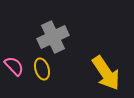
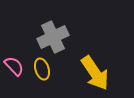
yellow arrow: moved 11 px left
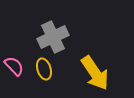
yellow ellipse: moved 2 px right
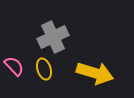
yellow arrow: rotated 39 degrees counterclockwise
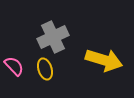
yellow ellipse: moved 1 px right
yellow arrow: moved 9 px right, 13 px up
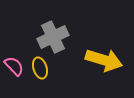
yellow ellipse: moved 5 px left, 1 px up
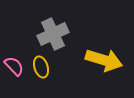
gray cross: moved 3 px up
yellow ellipse: moved 1 px right, 1 px up
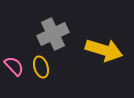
yellow arrow: moved 10 px up
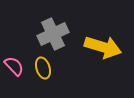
yellow arrow: moved 1 px left, 3 px up
yellow ellipse: moved 2 px right, 1 px down
